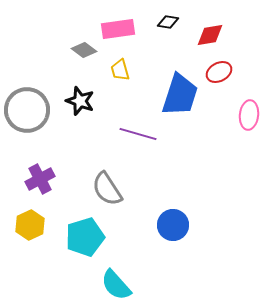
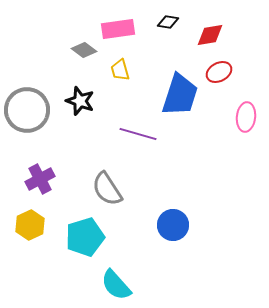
pink ellipse: moved 3 px left, 2 px down
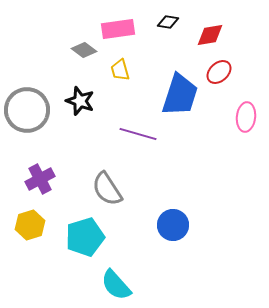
red ellipse: rotated 15 degrees counterclockwise
yellow hexagon: rotated 8 degrees clockwise
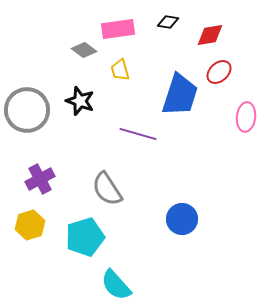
blue circle: moved 9 px right, 6 px up
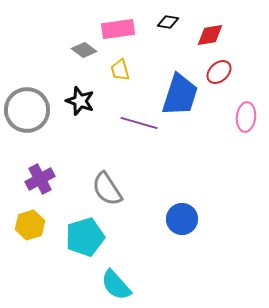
purple line: moved 1 px right, 11 px up
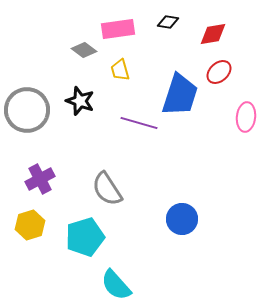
red diamond: moved 3 px right, 1 px up
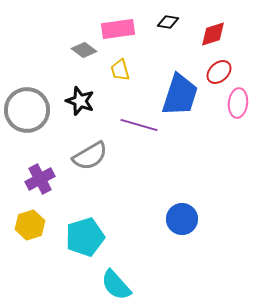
red diamond: rotated 8 degrees counterclockwise
pink ellipse: moved 8 px left, 14 px up
purple line: moved 2 px down
gray semicircle: moved 17 px left, 33 px up; rotated 87 degrees counterclockwise
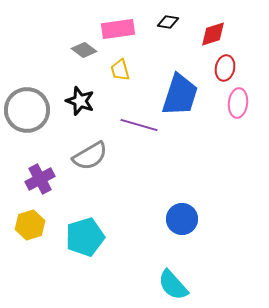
red ellipse: moved 6 px right, 4 px up; rotated 35 degrees counterclockwise
cyan semicircle: moved 57 px right
